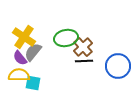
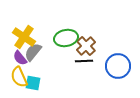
brown cross: moved 3 px right, 1 px up
yellow semicircle: moved 2 px down; rotated 115 degrees counterclockwise
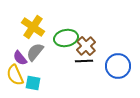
yellow cross: moved 9 px right, 10 px up
gray semicircle: moved 2 px right
yellow semicircle: moved 4 px left, 2 px up
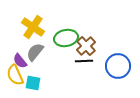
purple semicircle: moved 3 px down
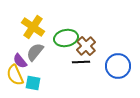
black line: moved 3 px left, 1 px down
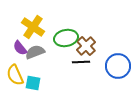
gray semicircle: rotated 30 degrees clockwise
purple semicircle: moved 13 px up
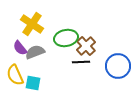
yellow cross: moved 1 px left, 3 px up
